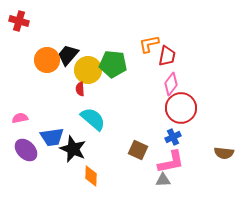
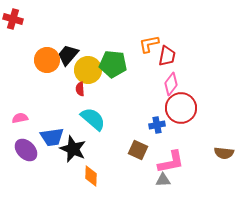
red cross: moved 6 px left, 2 px up
blue cross: moved 16 px left, 12 px up; rotated 14 degrees clockwise
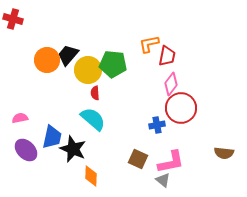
red semicircle: moved 15 px right, 4 px down
blue trapezoid: rotated 70 degrees counterclockwise
brown square: moved 9 px down
gray triangle: rotated 42 degrees clockwise
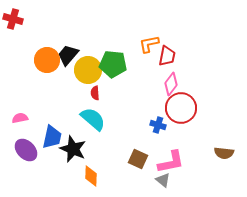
blue cross: moved 1 px right; rotated 28 degrees clockwise
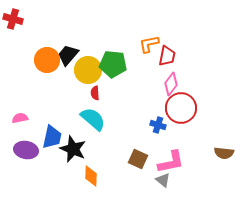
purple ellipse: rotated 35 degrees counterclockwise
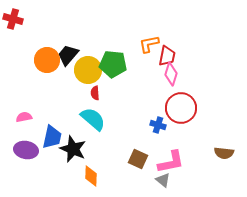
pink diamond: moved 10 px up; rotated 20 degrees counterclockwise
pink semicircle: moved 4 px right, 1 px up
